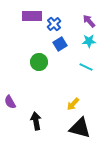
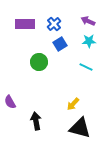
purple rectangle: moved 7 px left, 8 px down
purple arrow: moved 1 px left; rotated 24 degrees counterclockwise
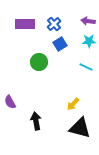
purple arrow: rotated 16 degrees counterclockwise
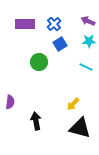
purple arrow: rotated 16 degrees clockwise
purple semicircle: rotated 144 degrees counterclockwise
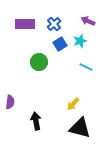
cyan star: moved 9 px left; rotated 16 degrees counterclockwise
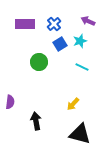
cyan line: moved 4 px left
black triangle: moved 6 px down
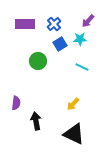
purple arrow: rotated 72 degrees counterclockwise
cyan star: moved 2 px up; rotated 16 degrees clockwise
green circle: moved 1 px left, 1 px up
purple semicircle: moved 6 px right, 1 px down
black triangle: moved 6 px left; rotated 10 degrees clockwise
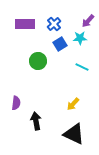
cyan star: moved 1 px up
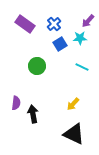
purple rectangle: rotated 36 degrees clockwise
green circle: moved 1 px left, 5 px down
black arrow: moved 3 px left, 7 px up
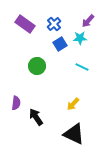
black arrow: moved 3 px right, 3 px down; rotated 24 degrees counterclockwise
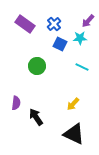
blue square: rotated 32 degrees counterclockwise
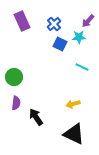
purple rectangle: moved 3 px left, 3 px up; rotated 30 degrees clockwise
cyan star: moved 1 px left, 1 px up
green circle: moved 23 px left, 11 px down
yellow arrow: rotated 32 degrees clockwise
